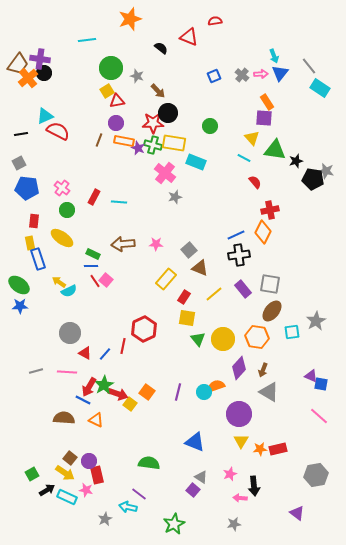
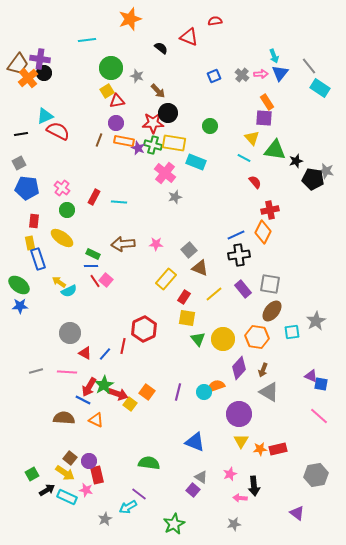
cyan arrow at (128, 507): rotated 42 degrees counterclockwise
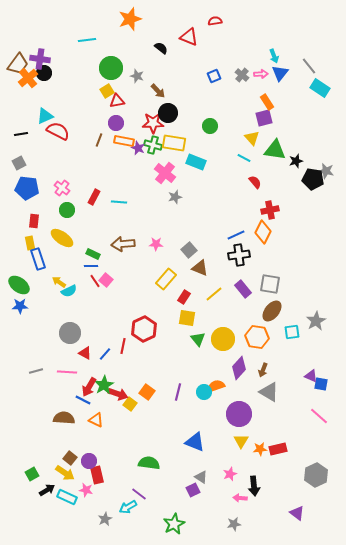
purple square at (264, 118): rotated 18 degrees counterclockwise
gray hexagon at (316, 475): rotated 15 degrees counterclockwise
purple square at (193, 490): rotated 24 degrees clockwise
